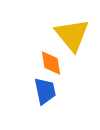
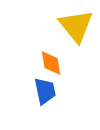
yellow triangle: moved 4 px right, 9 px up
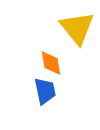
yellow triangle: moved 1 px right, 2 px down
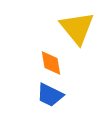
blue trapezoid: moved 5 px right, 4 px down; rotated 128 degrees clockwise
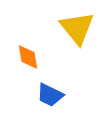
orange diamond: moved 23 px left, 6 px up
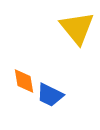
orange diamond: moved 4 px left, 24 px down
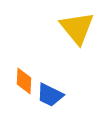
orange diamond: rotated 12 degrees clockwise
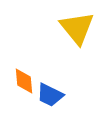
orange diamond: rotated 8 degrees counterclockwise
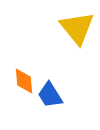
blue trapezoid: rotated 32 degrees clockwise
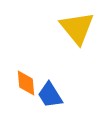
orange diamond: moved 2 px right, 2 px down
